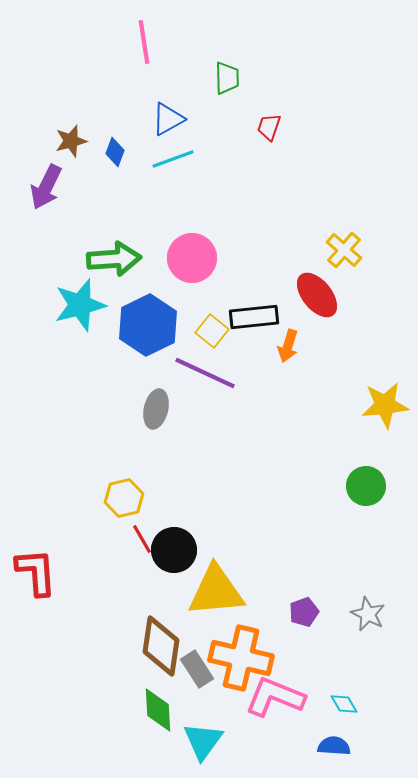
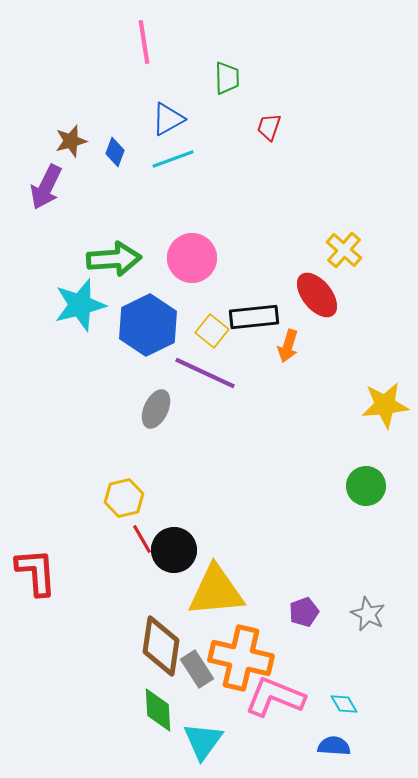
gray ellipse: rotated 12 degrees clockwise
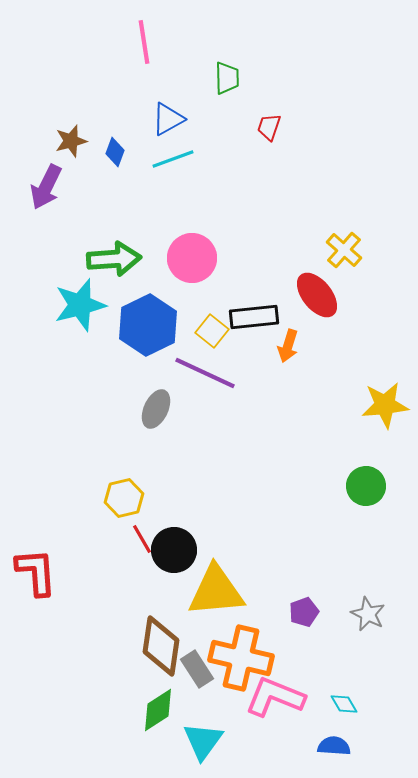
green diamond: rotated 60 degrees clockwise
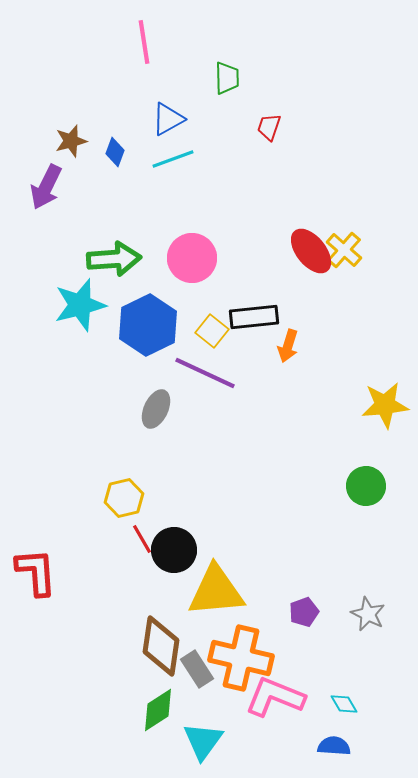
red ellipse: moved 6 px left, 44 px up
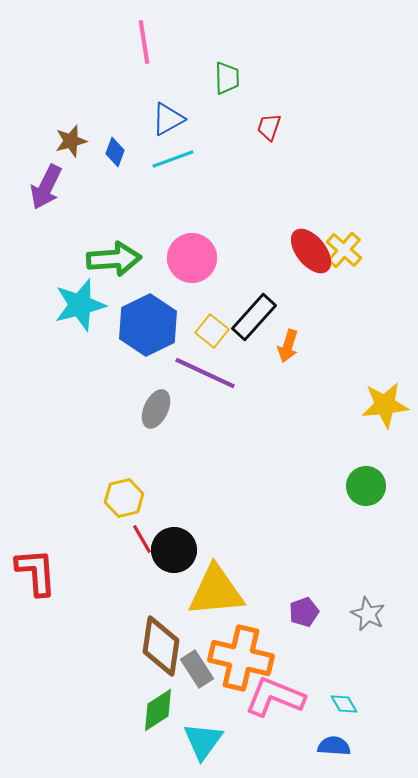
black rectangle: rotated 42 degrees counterclockwise
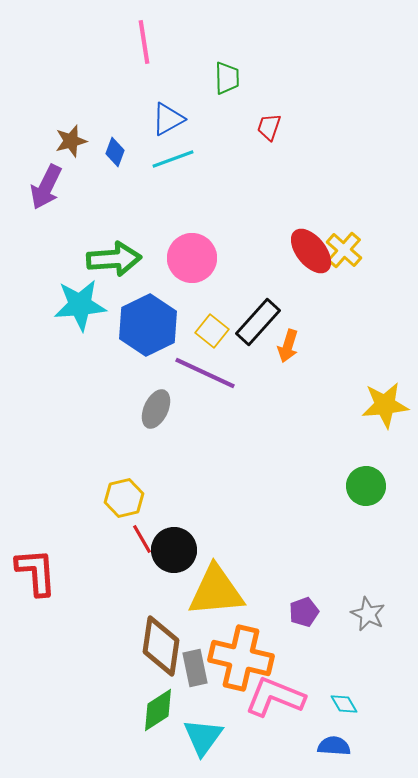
cyan star: rotated 10 degrees clockwise
black rectangle: moved 4 px right, 5 px down
gray rectangle: moved 2 px left, 1 px up; rotated 21 degrees clockwise
cyan triangle: moved 4 px up
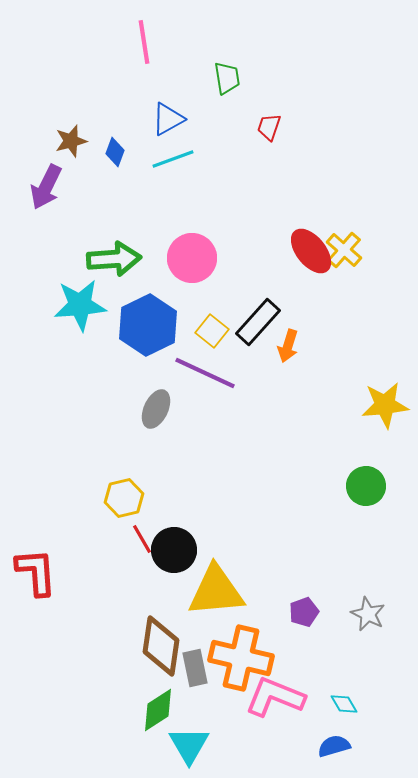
green trapezoid: rotated 8 degrees counterclockwise
cyan triangle: moved 14 px left, 8 px down; rotated 6 degrees counterclockwise
blue semicircle: rotated 20 degrees counterclockwise
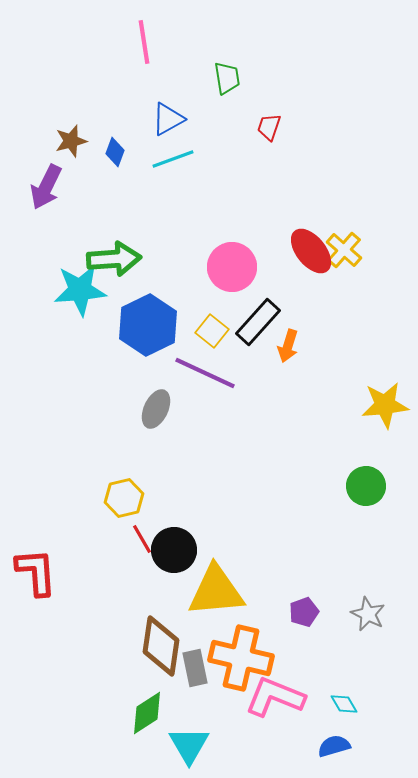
pink circle: moved 40 px right, 9 px down
cyan star: moved 15 px up
green diamond: moved 11 px left, 3 px down
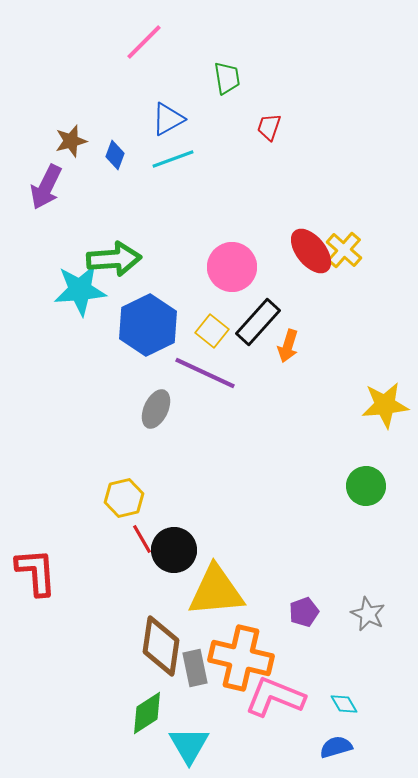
pink line: rotated 54 degrees clockwise
blue diamond: moved 3 px down
blue semicircle: moved 2 px right, 1 px down
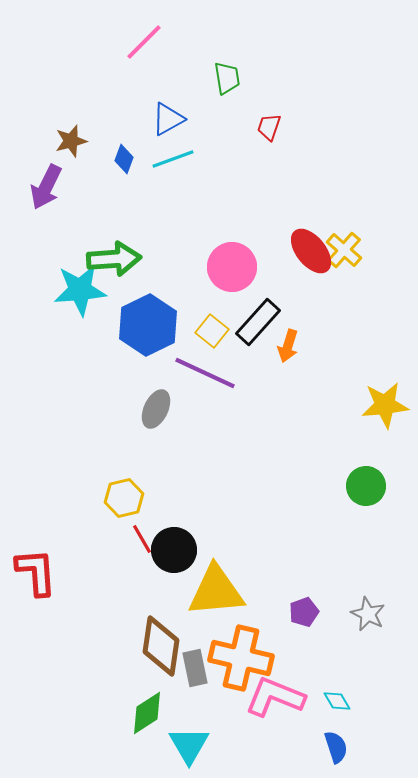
blue diamond: moved 9 px right, 4 px down
cyan diamond: moved 7 px left, 3 px up
blue semicircle: rotated 88 degrees clockwise
